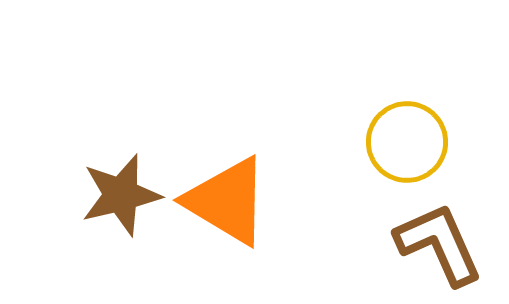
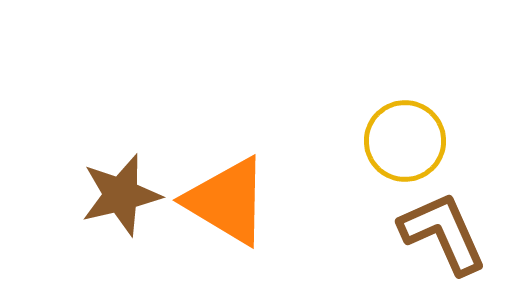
yellow circle: moved 2 px left, 1 px up
brown L-shape: moved 4 px right, 11 px up
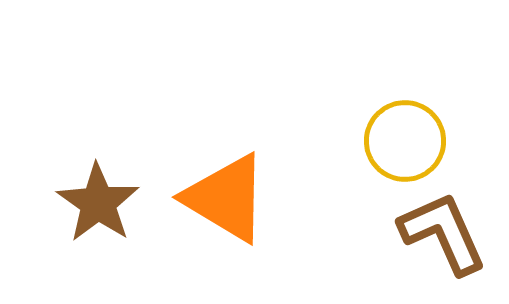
brown star: moved 23 px left, 8 px down; rotated 24 degrees counterclockwise
orange triangle: moved 1 px left, 3 px up
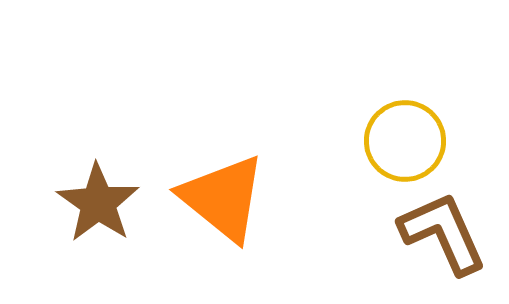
orange triangle: moved 3 px left; rotated 8 degrees clockwise
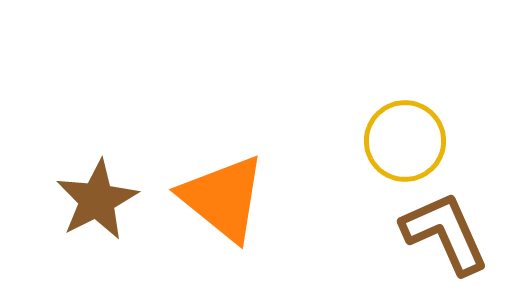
brown star: moved 1 px left, 3 px up; rotated 10 degrees clockwise
brown L-shape: moved 2 px right
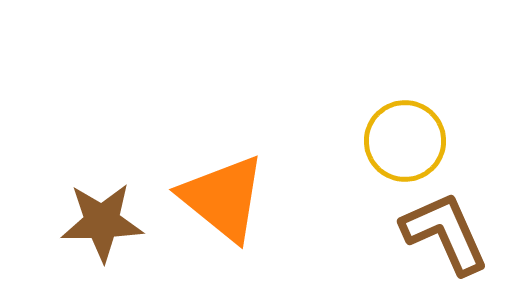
brown star: moved 5 px right, 22 px down; rotated 26 degrees clockwise
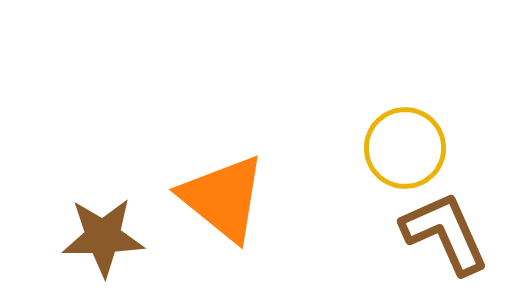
yellow circle: moved 7 px down
brown star: moved 1 px right, 15 px down
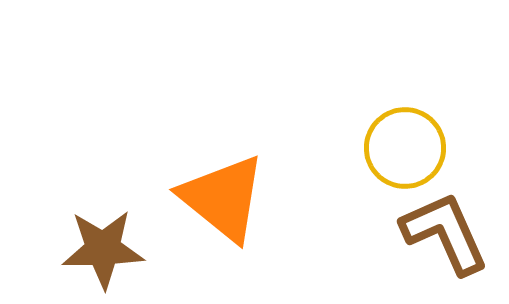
brown star: moved 12 px down
